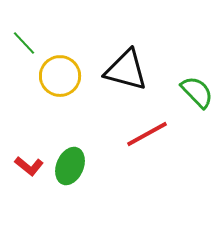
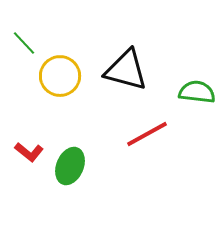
green semicircle: rotated 39 degrees counterclockwise
red L-shape: moved 14 px up
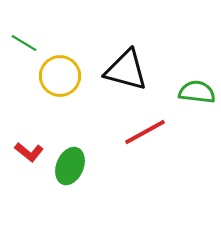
green line: rotated 16 degrees counterclockwise
red line: moved 2 px left, 2 px up
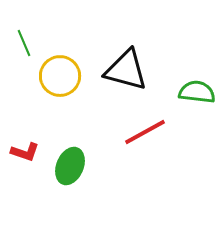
green line: rotated 36 degrees clockwise
red L-shape: moved 4 px left; rotated 20 degrees counterclockwise
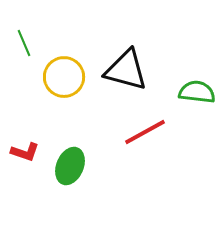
yellow circle: moved 4 px right, 1 px down
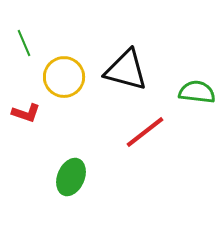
red line: rotated 9 degrees counterclockwise
red L-shape: moved 1 px right, 39 px up
green ellipse: moved 1 px right, 11 px down
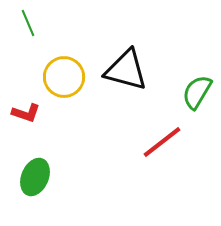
green line: moved 4 px right, 20 px up
green semicircle: rotated 66 degrees counterclockwise
red line: moved 17 px right, 10 px down
green ellipse: moved 36 px left
